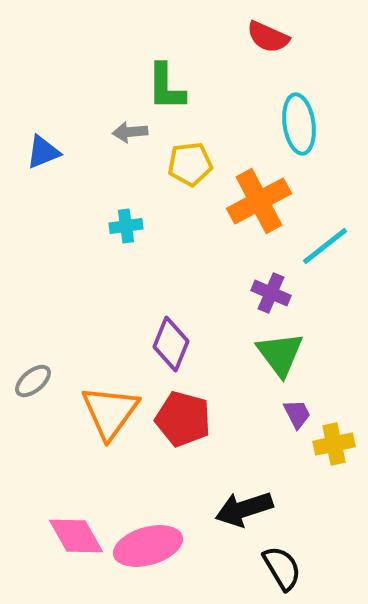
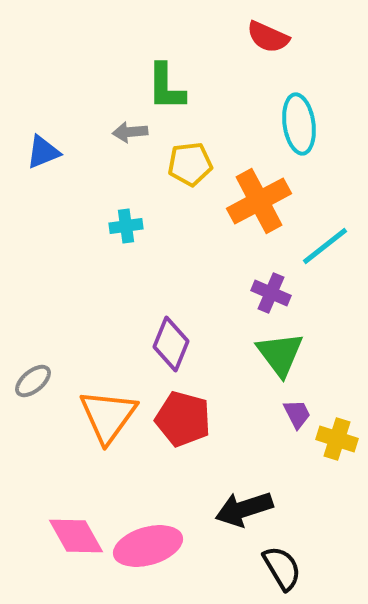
orange triangle: moved 2 px left, 4 px down
yellow cross: moved 3 px right, 5 px up; rotated 30 degrees clockwise
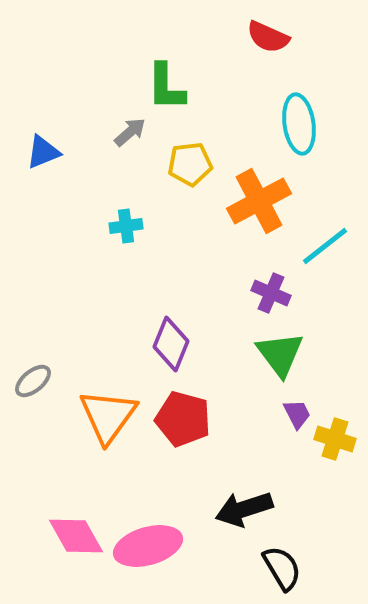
gray arrow: rotated 144 degrees clockwise
yellow cross: moved 2 px left
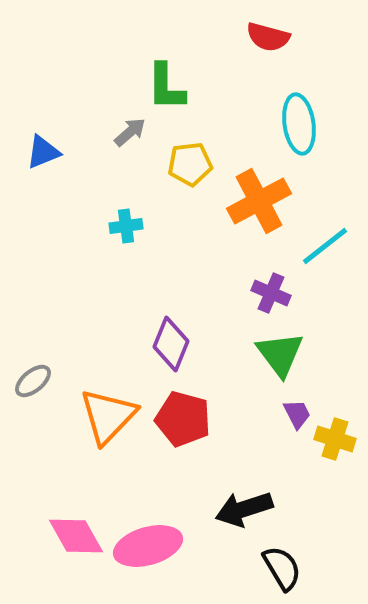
red semicircle: rotated 9 degrees counterclockwise
orange triangle: rotated 8 degrees clockwise
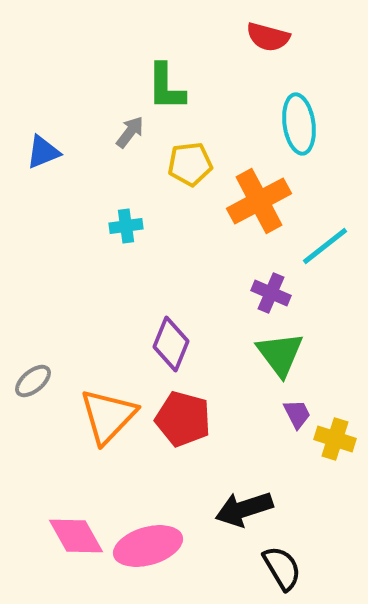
gray arrow: rotated 12 degrees counterclockwise
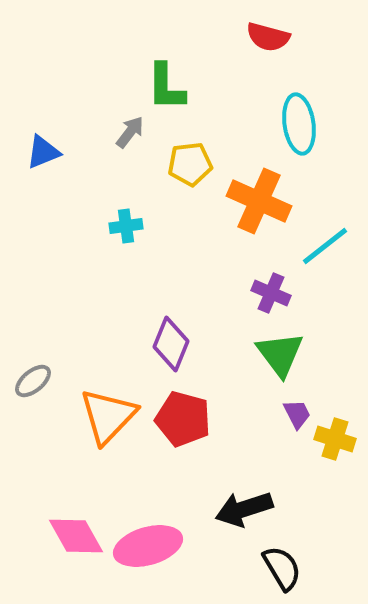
orange cross: rotated 38 degrees counterclockwise
